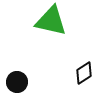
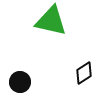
black circle: moved 3 px right
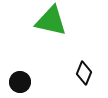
black diamond: rotated 35 degrees counterclockwise
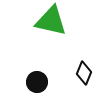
black circle: moved 17 px right
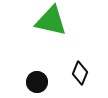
black diamond: moved 4 px left
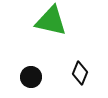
black circle: moved 6 px left, 5 px up
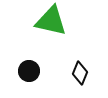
black circle: moved 2 px left, 6 px up
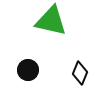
black circle: moved 1 px left, 1 px up
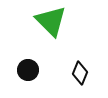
green triangle: rotated 32 degrees clockwise
